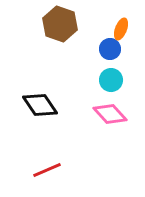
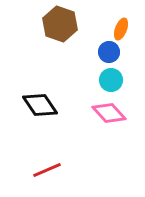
blue circle: moved 1 px left, 3 px down
pink diamond: moved 1 px left, 1 px up
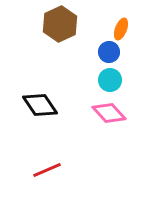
brown hexagon: rotated 16 degrees clockwise
cyan circle: moved 1 px left
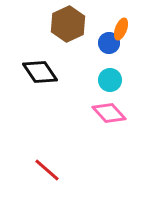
brown hexagon: moved 8 px right
blue circle: moved 9 px up
black diamond: moved 33 px up
red line: rotated 64 degrees clockwise
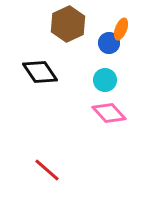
cyan circle: moved 5 px left
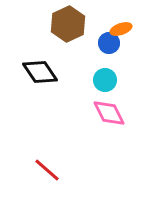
orange ellipse: rotated 50 degrees clockwise
pink diamond: rotated 16 degrees clockwise
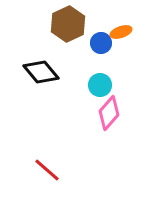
orange ellipse: moved 3 px down
blue circle: moved 8 px left
black diamond: moved 1 px right; rotated 6 degrees counterclockwise
cyan circle: moved 5 px left, 5 px down
pink diamond: rotated 68 degrees clockwise
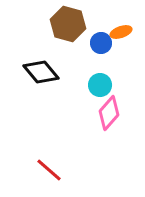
brown hexagon: rotated 20 degrees counterclockwise
red line: moved 2 px right
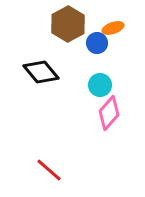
brown hexagon: rotated 16 degrees clockwise
orange ellipse: moved 8 px left, 4 px up
blue circle: moved 4 px left
